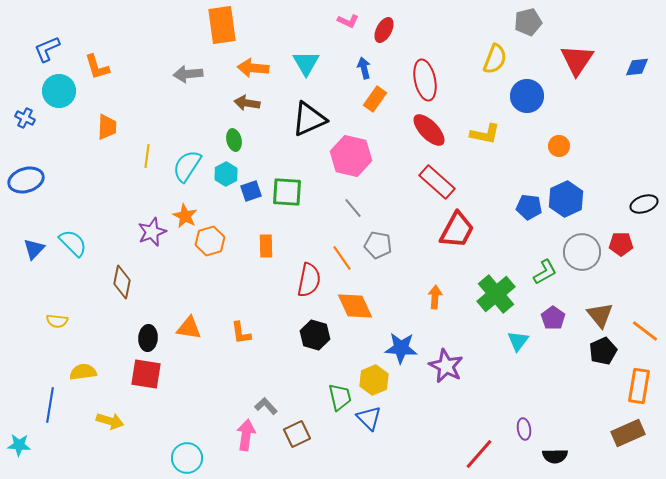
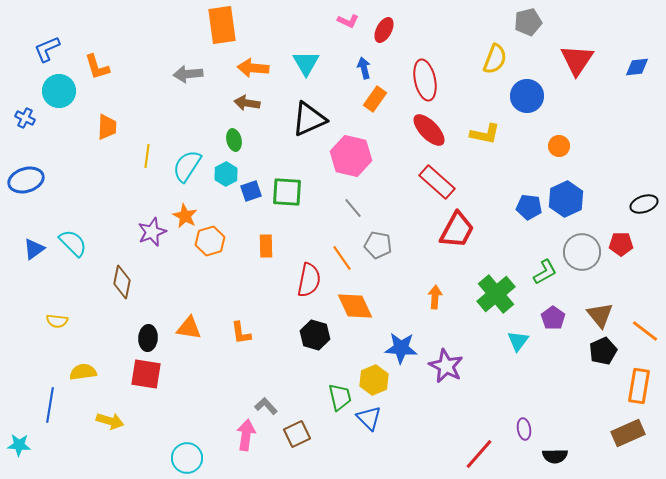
blue triangle at (34, 249): rotated 10 degrees clockwise
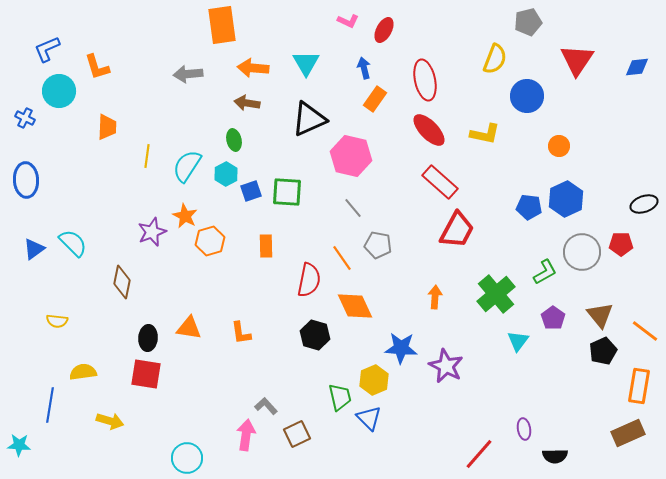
blue ellipse at (26, 180): rotated 76 degrees counterclockwise
red rectangle at (437, 182): moved 3 px right
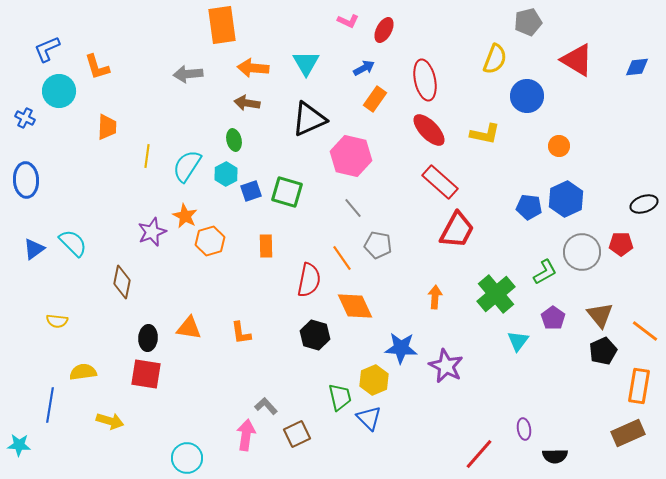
red triangle at (577, 60): rotated 33 degrees counterclockwise
blue arrow at (364, 68): rotated 75 degrees clockwise
green square at (287, 192): rotated 12 degrees clockwise
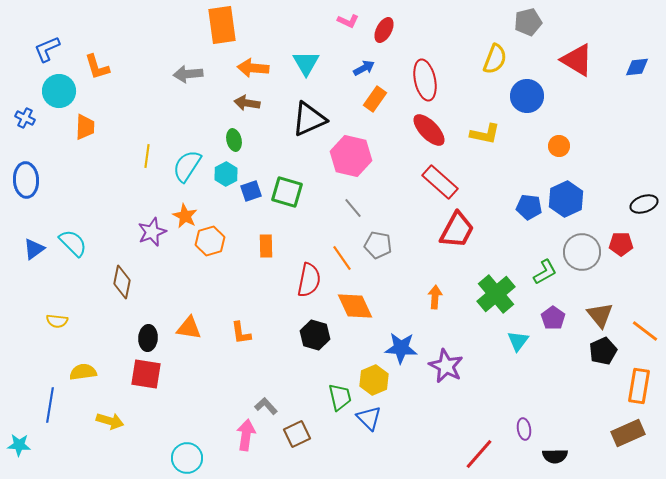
orange trapezoid at (107, 127): moved 22 px left
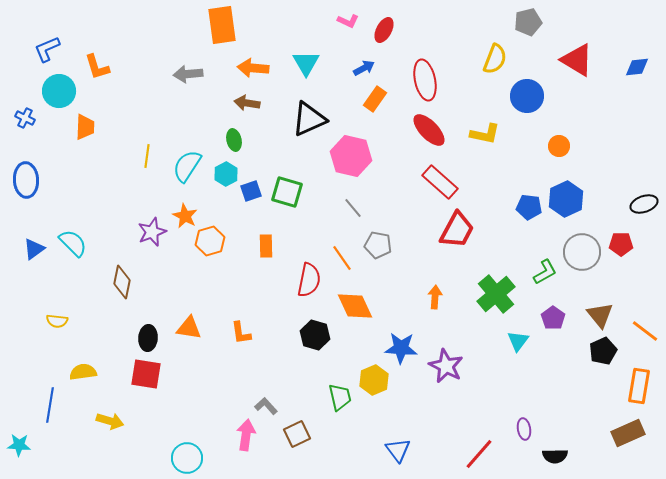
blue triangle at (369, 418): moved 29 px right, 32 px down; rotated 8 degrees clockwise
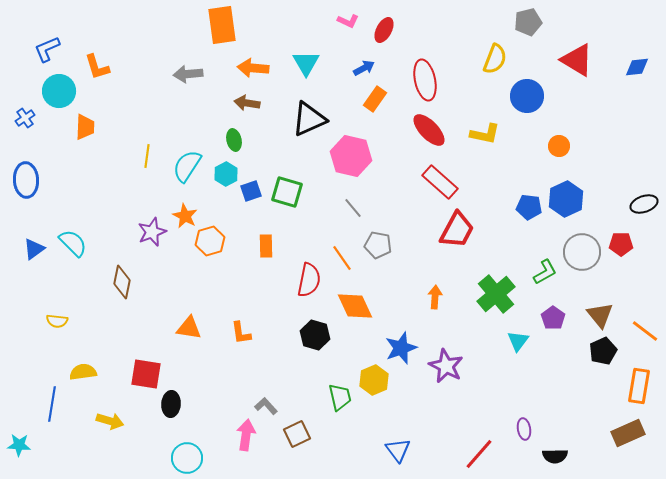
blue cross at (25, 118): rotated 30 degrees clockwise
black ellipse at (148, 338): moved 23 px right, 66 px down
blue star at (401, 348): rotated 24 degrees counterclockwise
blue line at (50, 405): moved 2 px right, 1 px up
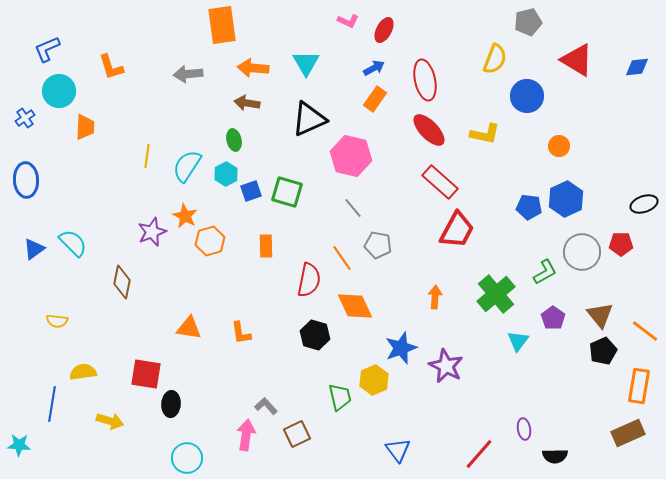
orange L-shape at (97, 67): moved 14 px right
blue arrow at (364, 68): moved 10 px right
